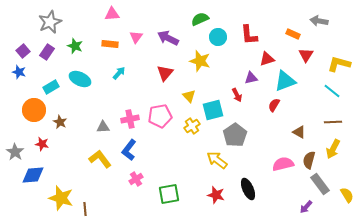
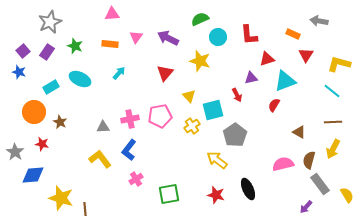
orange circle at (34, 110): moved 2 px down
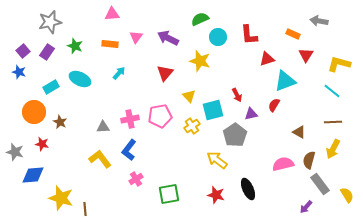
gray star at (50, 22): rotated 10 degrees clockwise
purple triangle at (251, 78): moved 36 px down
gray star at (15, 152): rotated 18 degrees counterclockwise
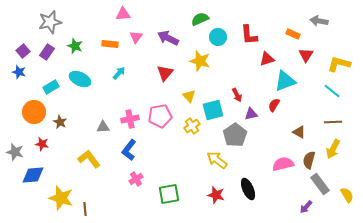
pink triangle at (112, 14): moved 11 px right
yellow L-shape at (100, 159): moved 11 px left
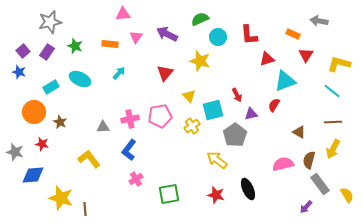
purple arrow at (168, 38): moved 1 px left, 4 px up
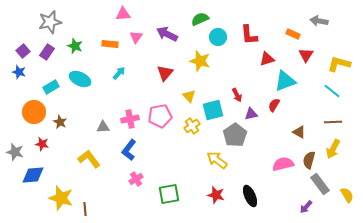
black ellipse at (248, 189): moved 2 px right, 7 px down
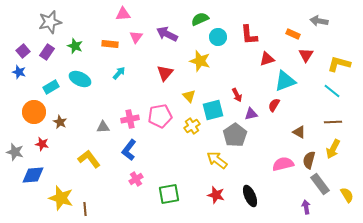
purple arrow at (306, 207): rotated 128 degrees clockwise
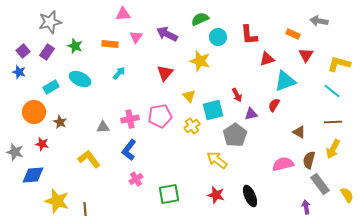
yellow star at (61, 198): moved 4 px left, 3 px down
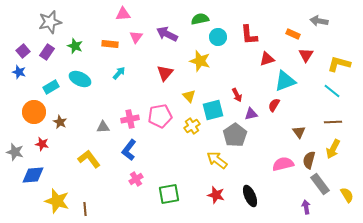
green semicircle at (200, 19): rotated 12 degrees clockwise
brown triangle at (299, 132): rotated 24 degrees clockwise
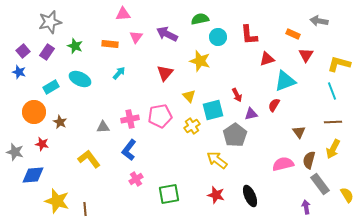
cyan line at (332, 91): rotated 30 degrees clockwise
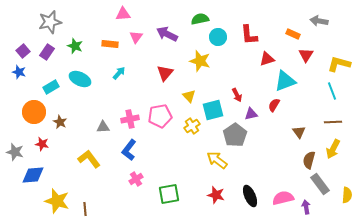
pink semicircle at (283, 164): moved 34 px down
yellow semicircle at (347, 195): rotated 35 degrees clockwise
